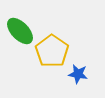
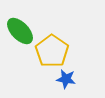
blue star: moved 12 px left, 5 px down
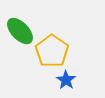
blue star: moved 1 px down; rotated 24 degrees clockwise
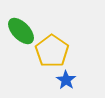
green ellipse: moved 1 px right
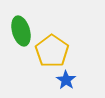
green ellipse: rotated 28 degrees clockwise
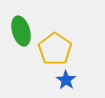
yellow pentagon: moved 3 px right, 2 px up
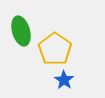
blue star: moved 2 px left
